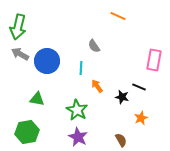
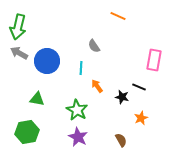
gray arrow: moved 1 px left, 1 px up
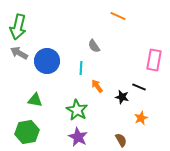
green triangle: moved 2 px left, 1 px down
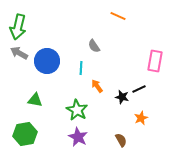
pink rectangle: moved 1 px right, 1 px down
black line: moved 2 px down; rotated 48 degrees counterclockwise
green hexagon: moved 2 px left, 2 px down
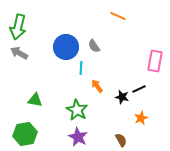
blue circle: moved 19 px right, 14 px up
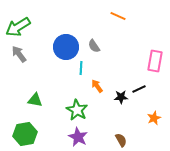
green arrow: rotated 45 degrees clockwise
gray arrow: moved 1 px down; rotated 24 degrees clockwise
black star: moved 1 px left; rotated 16 degrees counterclockwise
orange star: moved 13 px right
